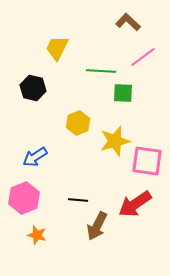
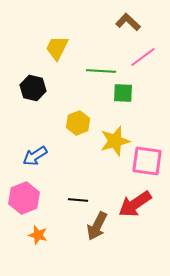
blue arrow: moved 1 px up
orange star: moved 1 px right
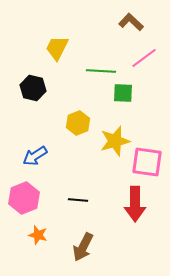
brown L-shape: moved 3 px right
pink line: moved 1 px right, 1 px down
pink square: moved 1 px down
red arrow: rotated 56 degrees counterclockwise
brown arrow: moved 14 px left, 21 px down
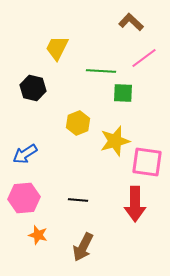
blue arrow: moved 10 px left, 2 px up
pink hexagon: rotated 16 degrees clockwise
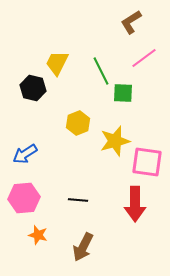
brown L-shape: rotated 75 degrees counterclockwise
yellow trapezoid: moved 15 px down
green line: rotated 60 degrees clockwise
